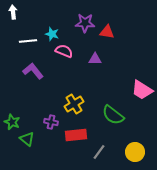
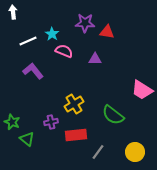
cyan star: rotated 16 degrees clockwise
white line: rotated 18 degrees counterclockwise
purple cross: rotated 24 degrees counterclockwise
gray line: moved 1 px left
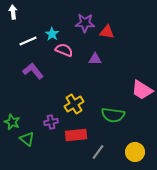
pink semicircle: moved 1 px up
green semicircle: rotated 30 degrees counterclockwise
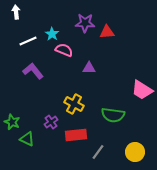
white arrow: moved 3 px right
red triangle: rotated 14 degrees counterclockwise
purple triangle: moved 6 px left, 9 px down
yellow cross: rotated 30 degrees counterclockwise
purple cross: rotated 24 degrees counterclockwise
green triangle: rotated 14 degrees counterclockwise
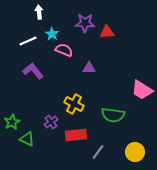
white arrow: moved 23 px right
green star: rotated 21 degrees clockwise
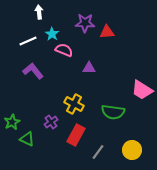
green semicircle: moved 3 px up
red rectangle: rotated 55 degrees counterclockwise
yellow circle: moved 3 px left, 2 px up
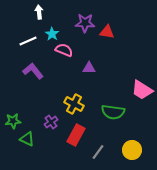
red triangle: rotated 14 degrees clockwise
green star: moved 1 px right, 1 px up; rotated 21 degrees clockwise
